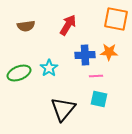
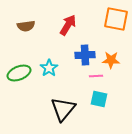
orange star: moved 2 px right, 8 px down
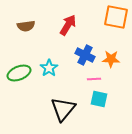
orange square: moved 2 px up
blue cross: rotated 30 degrees clockwise
orange star: moved 1 px up
pink line: moved 2 px left, 3 px down
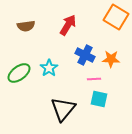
orange square: rotated 20 degrees clockwise
green ellipse: rotated 15 degrees counterclockwise
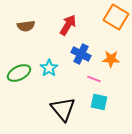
blue cross: moved 4 px left, 1 px up
green ellipse: rotated 10 degrees clockwise
pink line: rotated 24 degrees clockwise
cyan square: moved 3 px down
black triangle: rotated 20 degrees counterclockwise
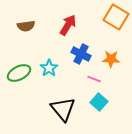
cyan square: rotated 30 degrees clockwise
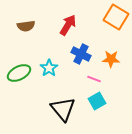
cyan square: moved 2 px left, 1 px up; rotated 18 degrees clockwise
